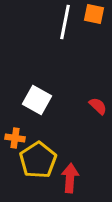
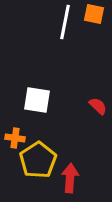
white square: rotated 20 degrees counterclockwise
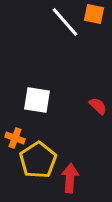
white line: rotated 52 degrees counterclockwise
orange cross: rotated 12 degrees clockwise
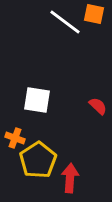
white line: rotated 12 degrees counterclockwise
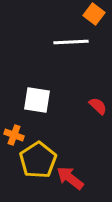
orange square: rotated 25 degrees clockwise
white line: moved 6 px right, 20 px down; rotated 40 degrees counterclockwise
orange cross: moved 1 px left, 3 px up
red arrow: rotated 56 degrees counterclockwise
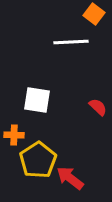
red semicircle: moved 1 px down
orange cross: rotated 18 degrees counterclockwise
